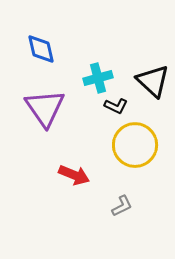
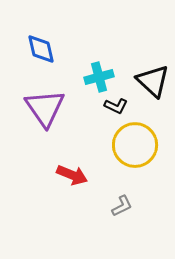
cyan cross: moved 1 px right, 1 px up
red arrow: moved 2 px left
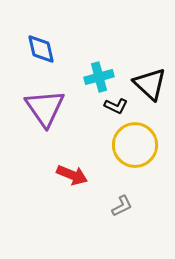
black triangle: moved 3 px left, 3 px down
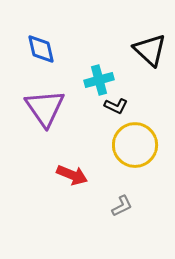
cyan cross: moved 3 px down
black triangle: moved 34 px up
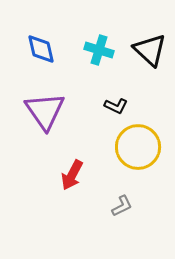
cyan cross: moved 30 px up; rotated 32 degrees clockwise
purple triangle: moved 3 px down
yellow circle: moved 3 px right, 2 px down
red arrow: rotated 96 degrees clockwise
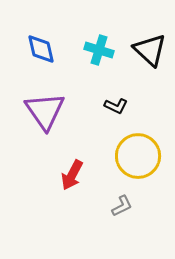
yellow circle: moved 9 px down
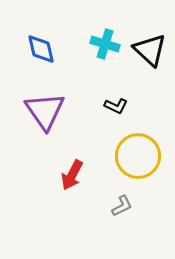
cyan cross: moved 6 px right, 6 px up
